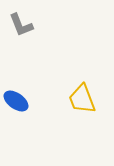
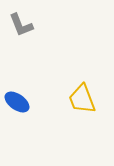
blue ellipse: moved 1 px right, 1 px down
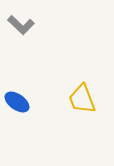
gray L-shape: rotated 24 degrees counterclockwise
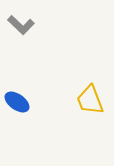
yellow trapezoid: moved 8 px right, 1 px down
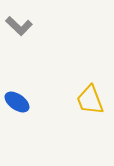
gray L-shape: moved 2 px left, 1 px down
